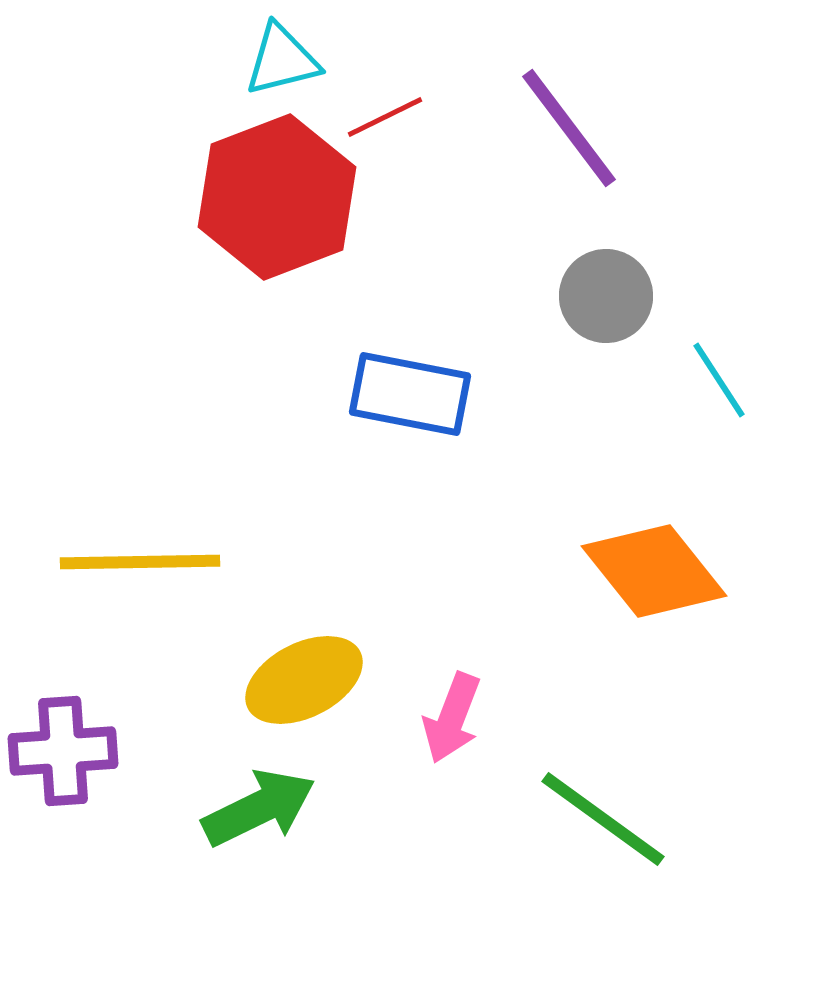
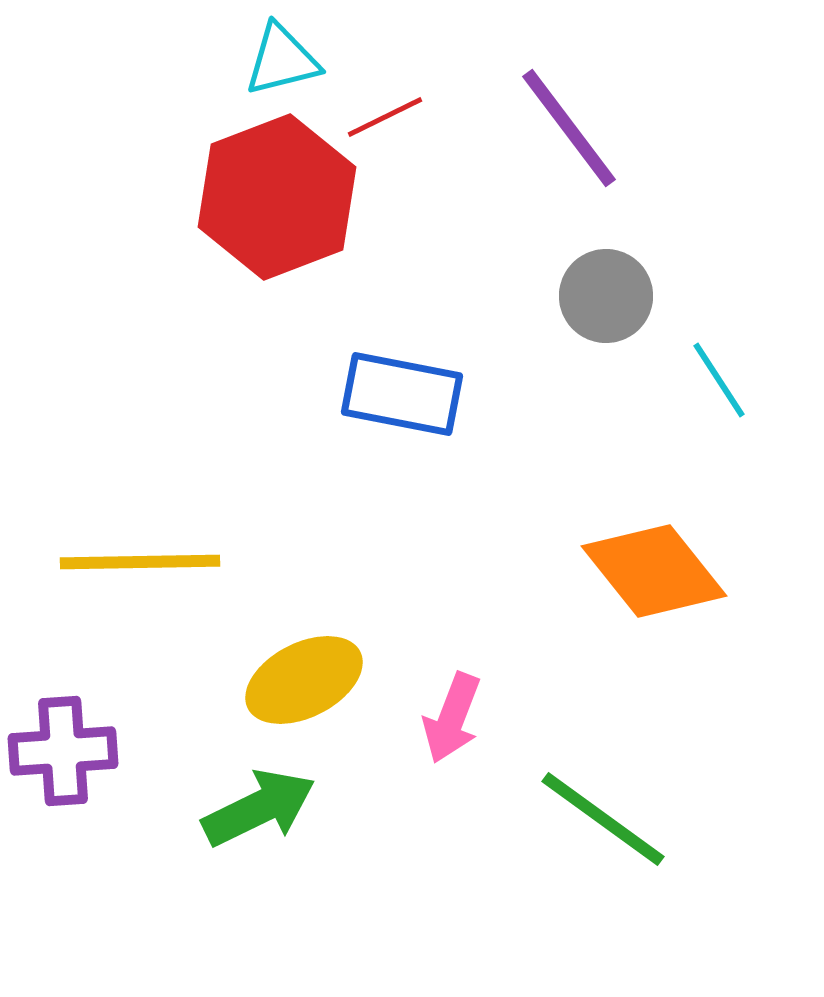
blue rectangle: moved 8 px left
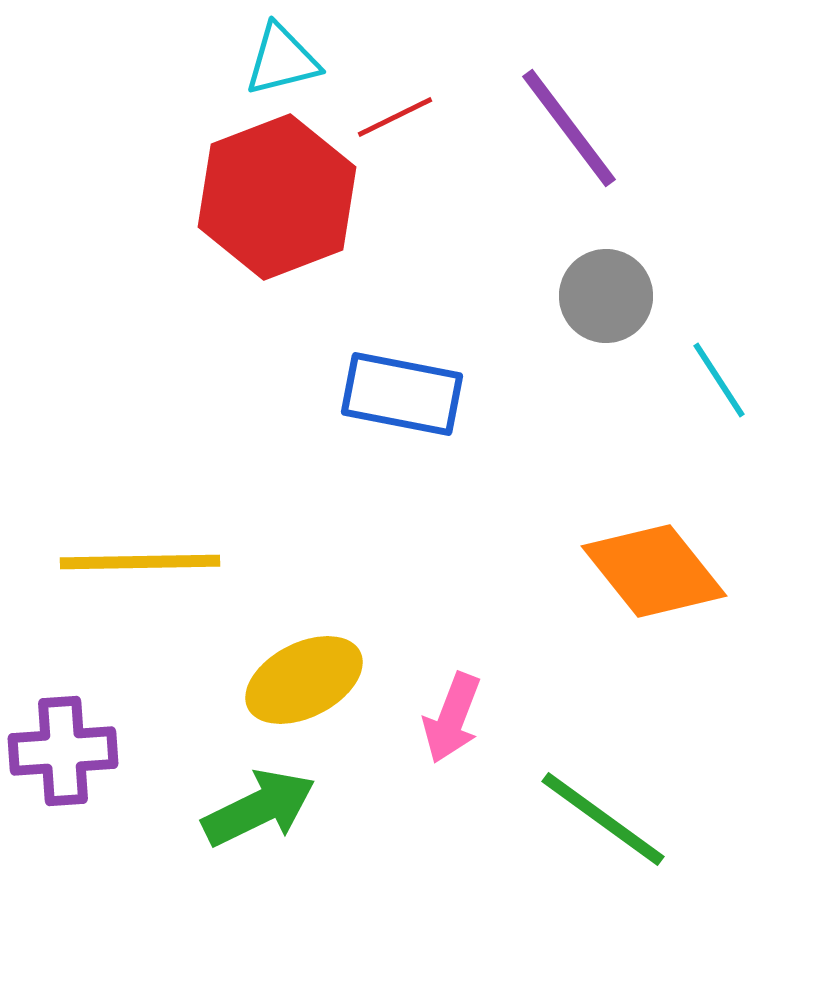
red line: moved 10 px right
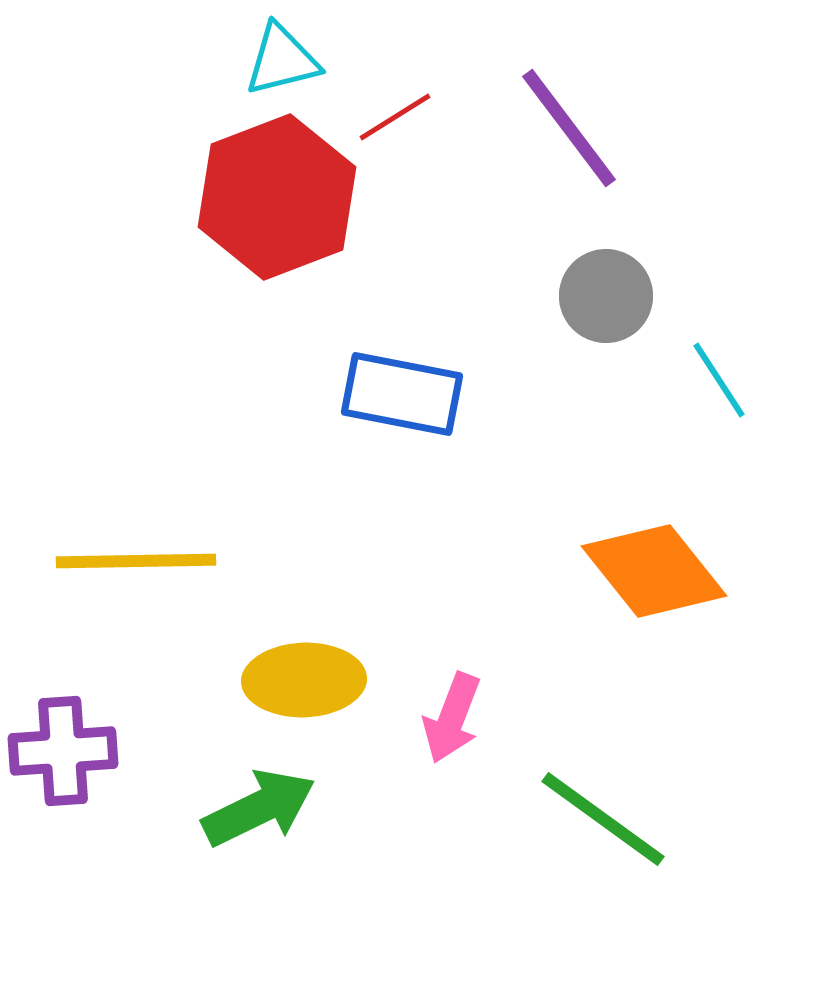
red line: rotated 6 degrees counterclockwise
yellow line: moved 4 px left, 1 px up
yellow ellipse: rotated 25 degrees clockwise
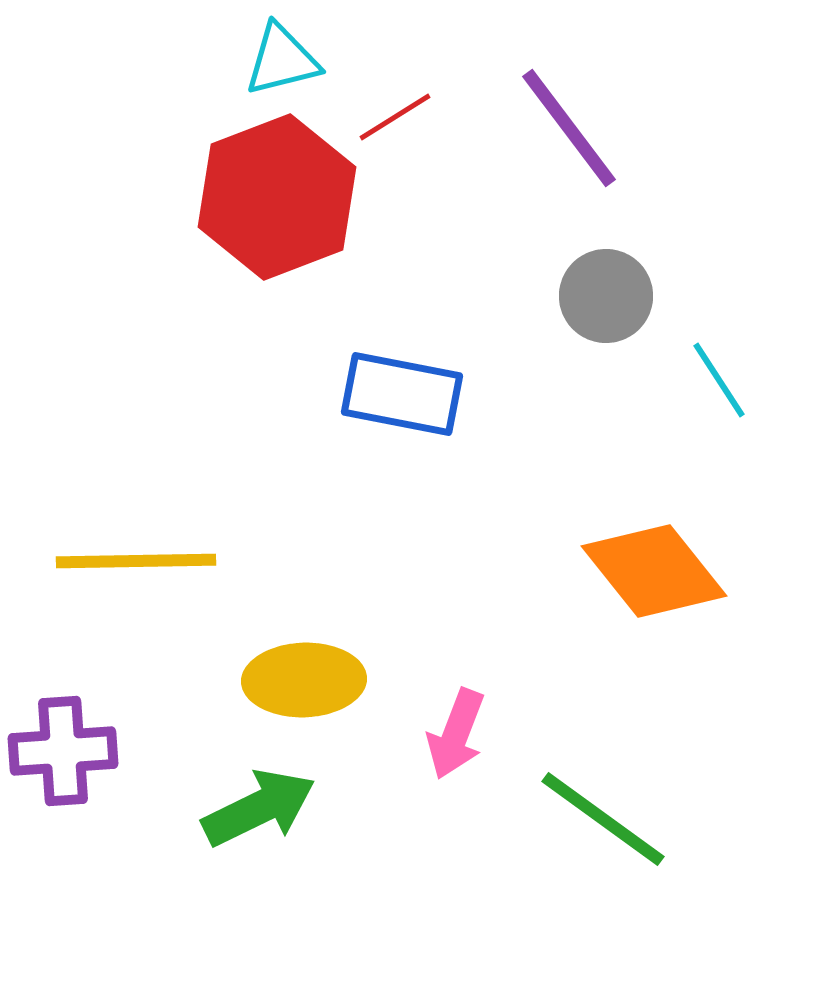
pink arrow: moved 4 px right, 16 px down
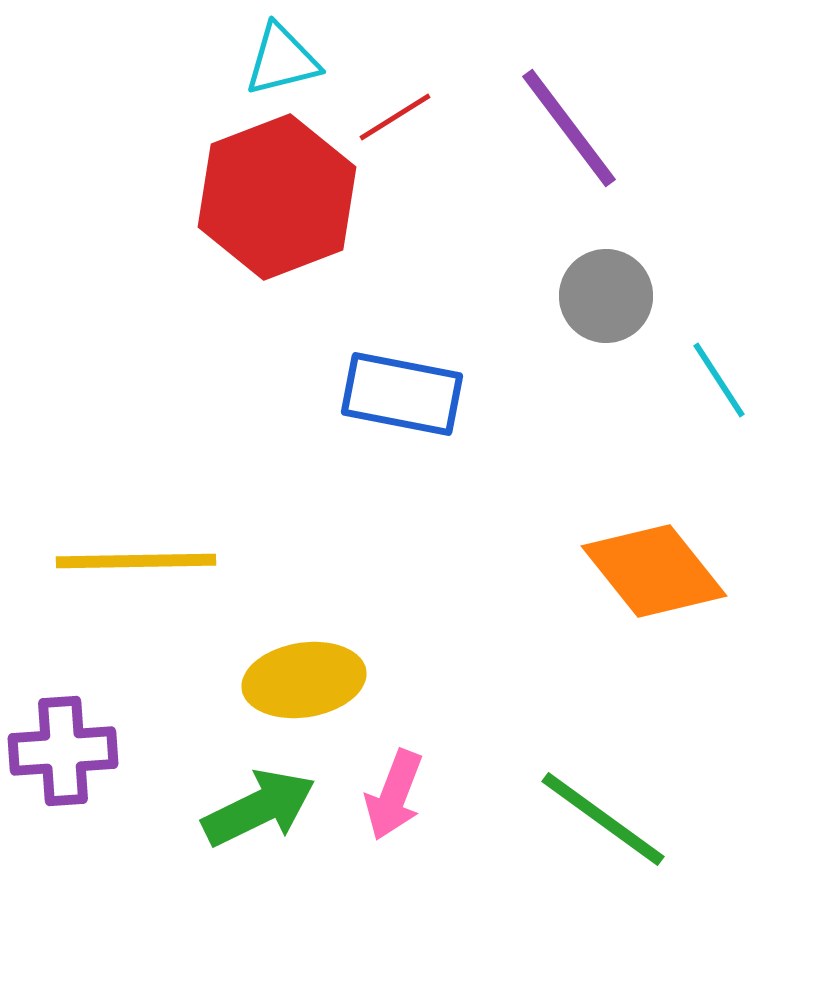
yellow ellipse: rotated 7 degrees counterclockwise
pink arrow: moved 62 px left, 61 px down
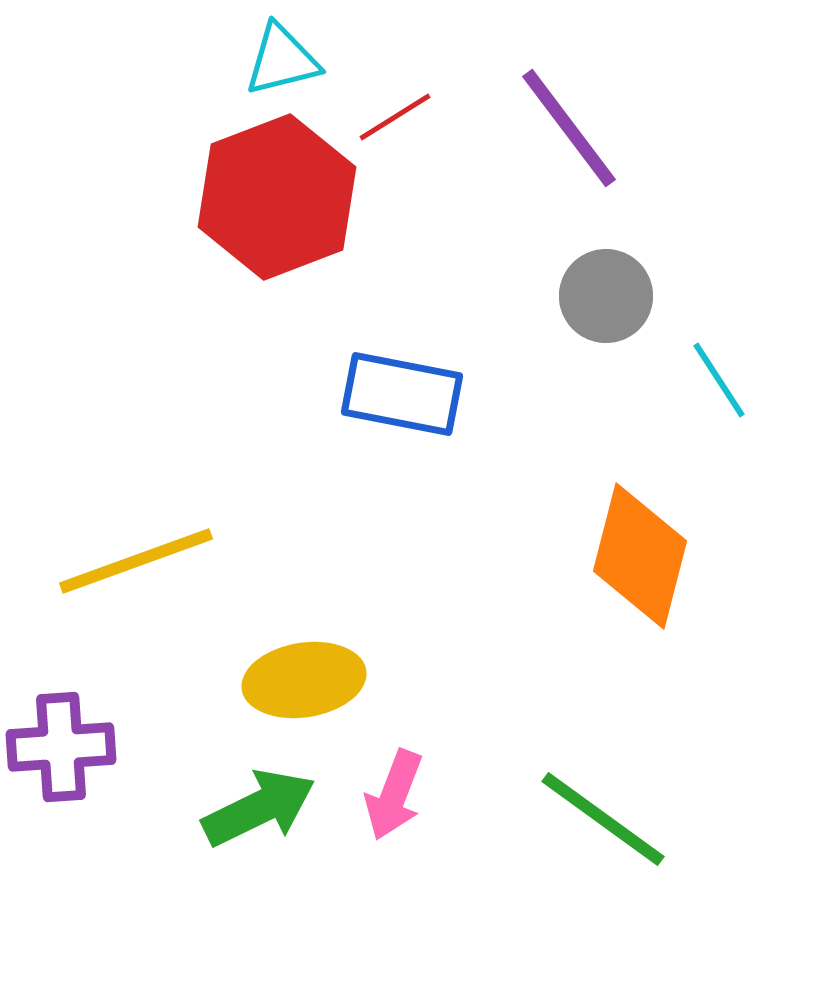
yellow line: rotated 19 degrees counterclockwise
orange diamond: moved 14 px left, 15 px up; rotated 53 degrees clockwise
purple cross: moved 2 px left, 4 px up
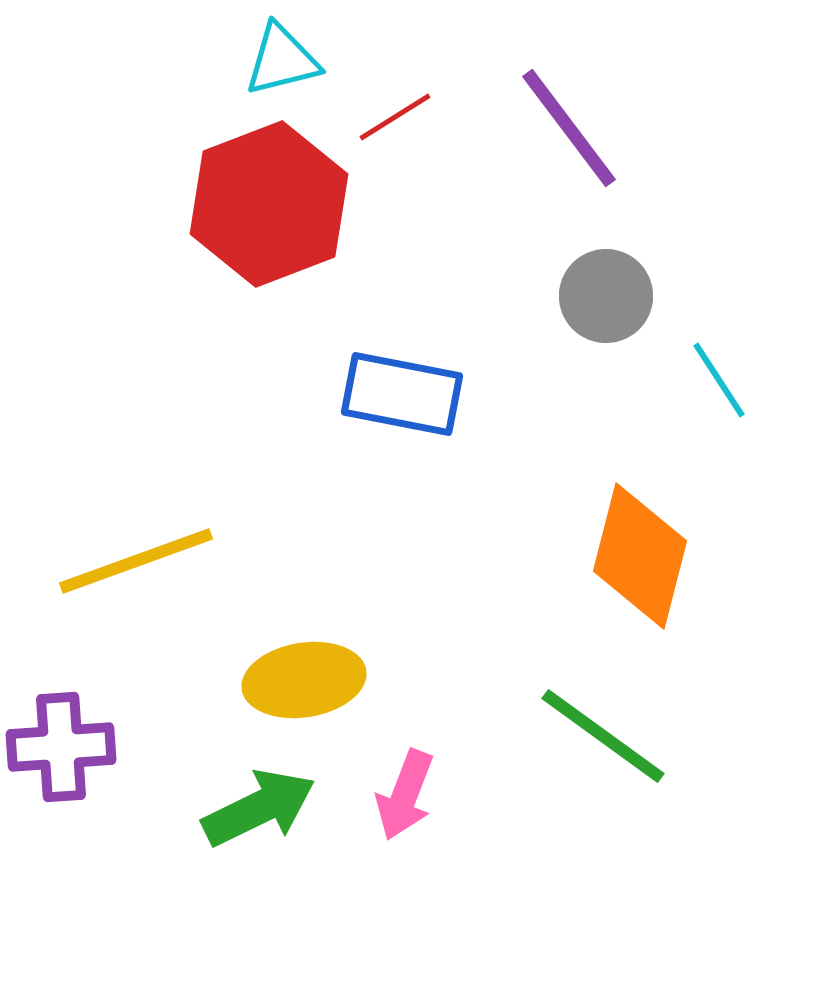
red hexagon: moved 8 px left, 7 px down
pink arrow: moved 11 px right
green line: moved 83 px up
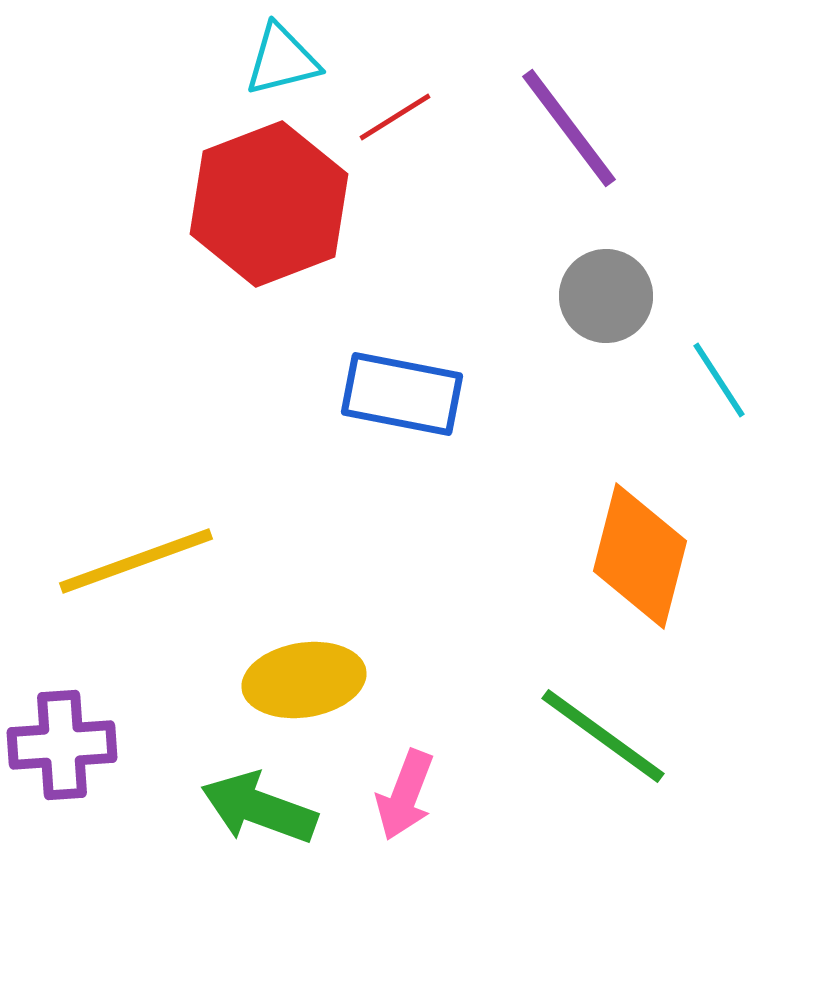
purple cross: moved 1 px right, 2 px up
green arrow: rotated 134 degrees counterclockwise
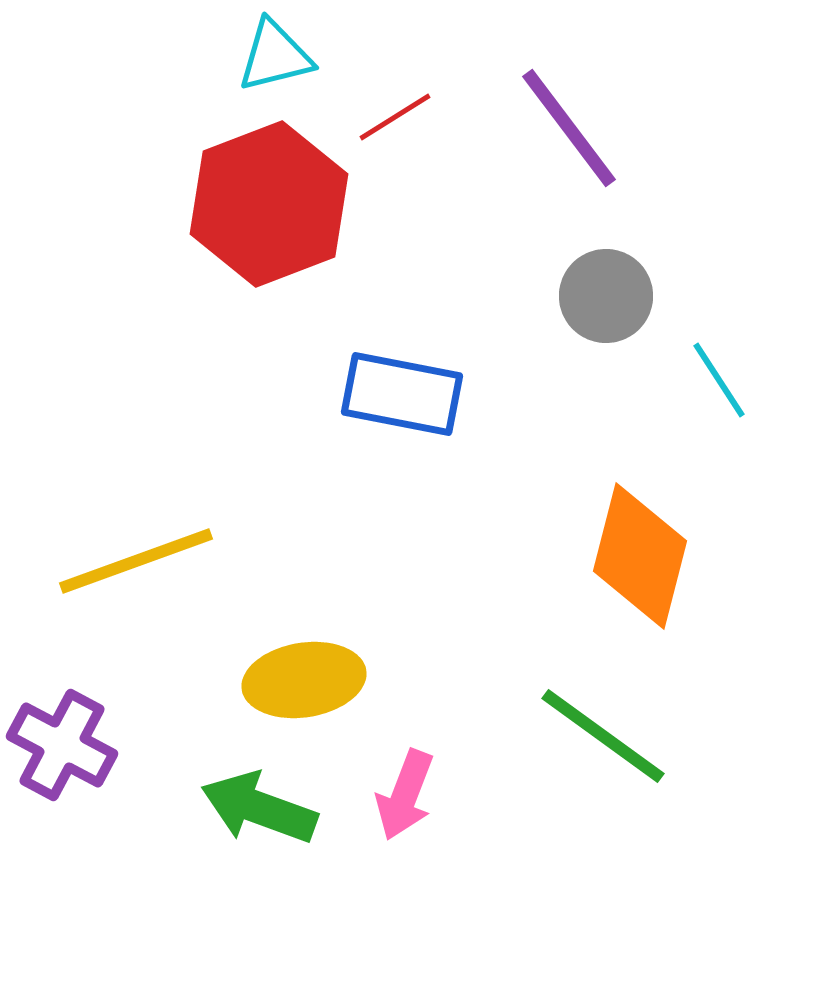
cyan triangle: moved 7 px left, 4 px up
purple cross: rotated 32 degrees clockwise
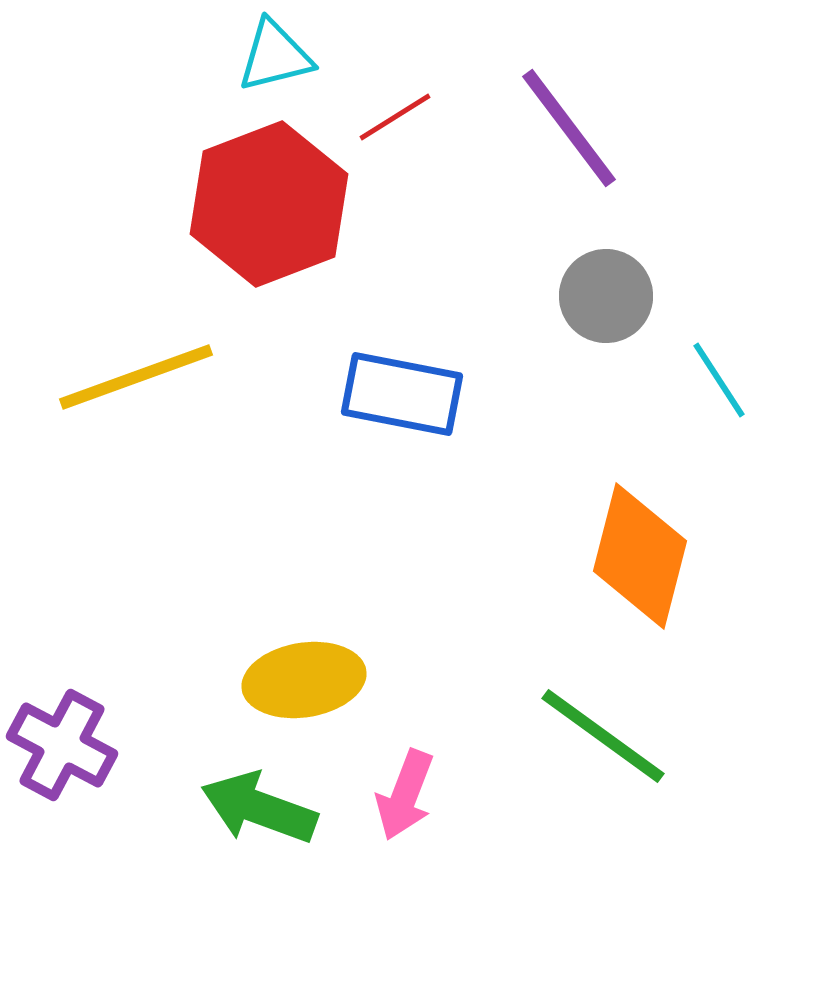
yellow line: moved 184 px up
